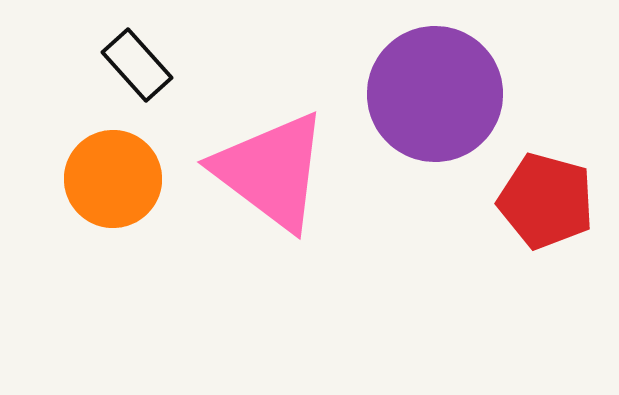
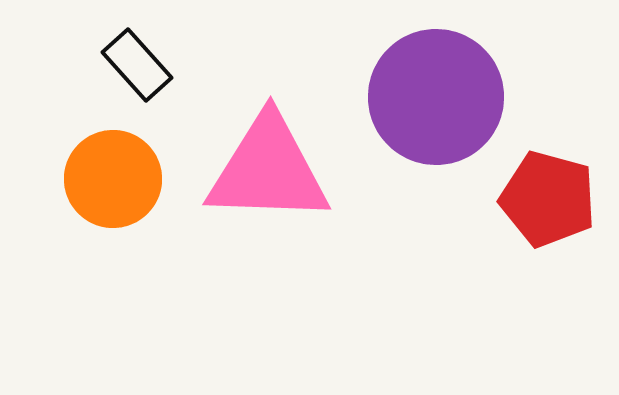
purple circle: moved 1 px right, 3 px down
pink triangle: moved 3 px left, 1 px up; rotated 35 degrees counterclockwise
red pentagon: moved 2 px right, 2 px up
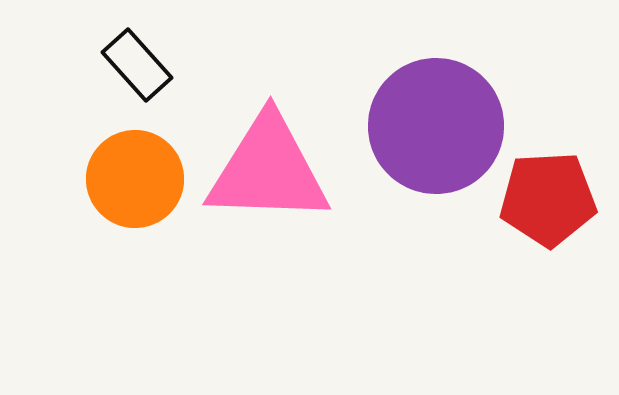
purple circle: moved 29 px down
orange circle: moved 22 px right
red pentagon: rotated 18 degrees counterclockwise
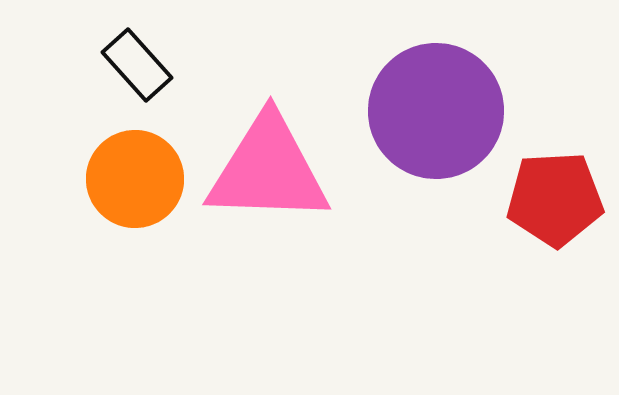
purple circle: moved 15 px up
red pentagon: moved 7 px right
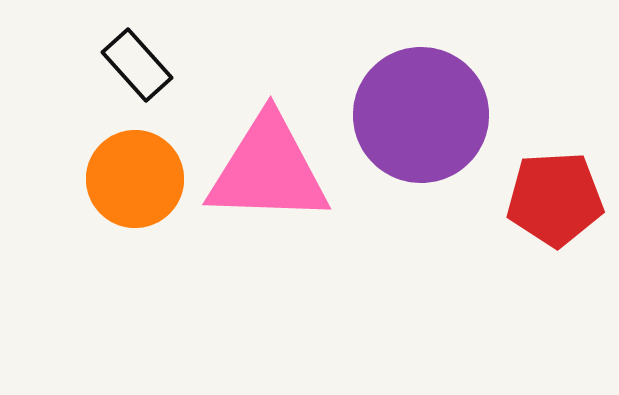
purple circle: moved 15 px left, 4 px down
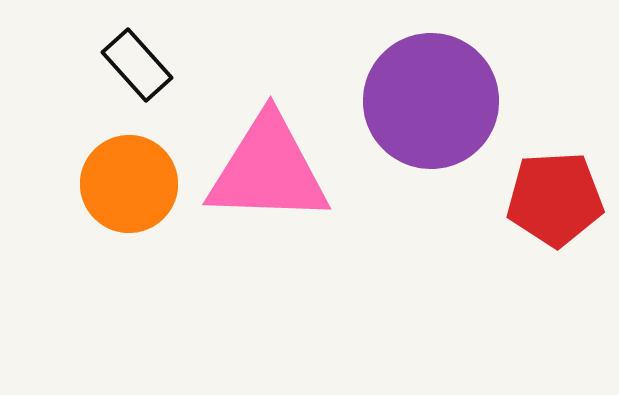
purple circle: moved 10 px right, 14 px up
orange circle: moved 6 px left, 5 px down
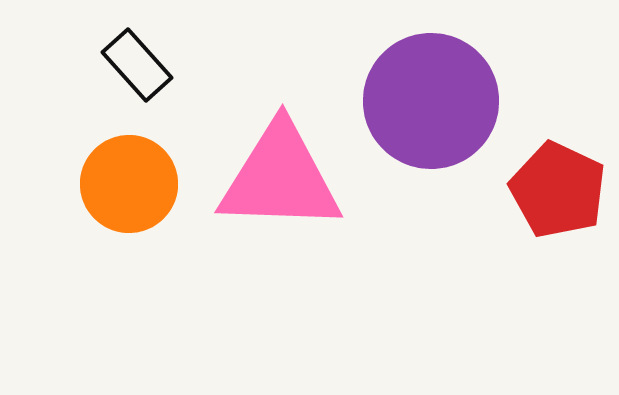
pink triangle: moved 12 px right, 8 px down
red pentagon: moved 3 px right, 9 px up; rotated 28 degrees clockwise
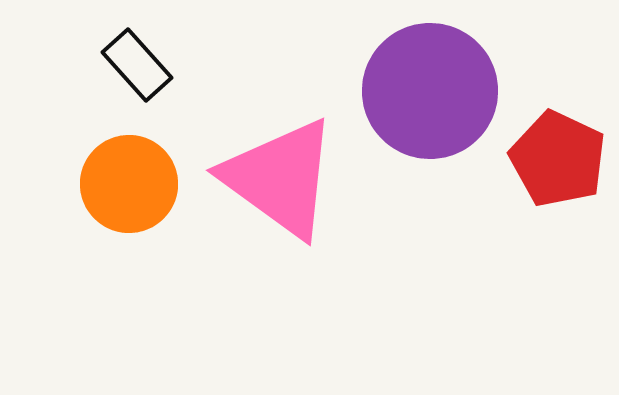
purple circle: moved 1 px left, 10 px up
pink triangle: rotated 34 degrees clockwise
red pentagon: moved 31 px up
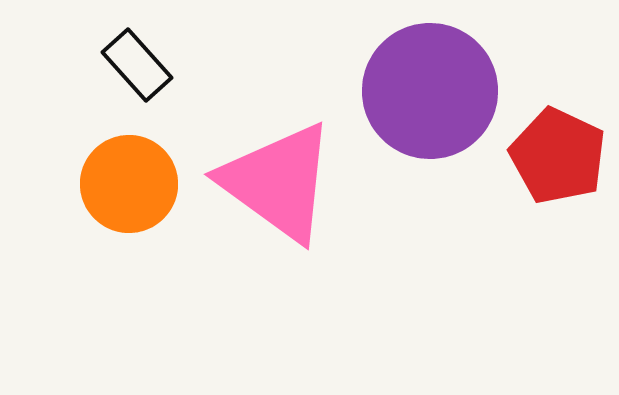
red pentagon: moved 3 px up
pink triangle: moved 2 px left, 4 px down
